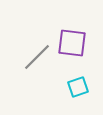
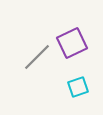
purple square: rotated 32 degrees counterclockwise
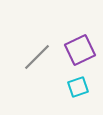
purple square: moved 8 px right, 7 px down
